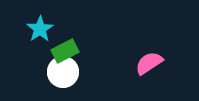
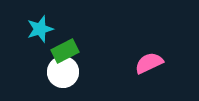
cyan star: rotated 16 degrees clockwise
pink semicircle: rotated 8 degrees clockwise
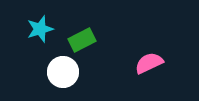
green rectangle: moved 17 px right, 11 px up
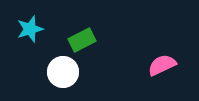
cyan star: moved 10 px left
pink semicircle: moved 13 px right, 2 px down
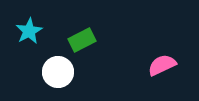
cyan star: moved 1 px left, 2 px down; rotated 12 degrees counterclockwise
white circle: moved 5 px left
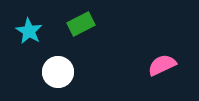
cyan star: rotated 12 degrees counterclockwise
green rectangle: moved 1 px left, 16 px up
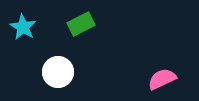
cyan star: moved 6 px left, 4 px up
pink semicircle: moved 14 px down
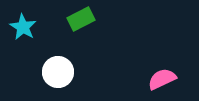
green rectangle: moved 5 px up
